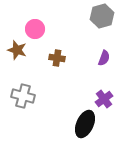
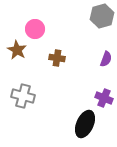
brown star: rotated 12 degrees clockwise
purple semicircle: moved 2 px right, 1 px down
purple cross: moved 1 px up; rotated 30 degrees counterclockwise
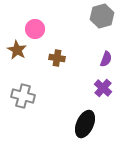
purple cross: moved 1 px left, 10 px up; rotated 18 degrees clockwise
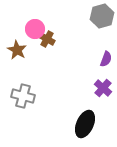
brown cross: moved 10 px left, 19 px up; rotated 21 degrees clockwise
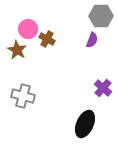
gray hexagon: moved 1 px left; rotated 15 degrees clockwise
pink circle: moved 7 px left
purple semicircle: moved 14 px left, 19 px up
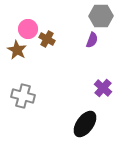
black ellipse: rotated 12 degrees clockwise
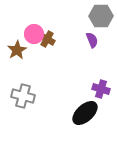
pink circle: moved 6 px right, 5 px down
purple semicircle: rotated 42 degrees counterclockwise
brown star: rotated 12 degrees clockwise
purple cross: moved 2 px left, 1 px down; rotated 24 degrees counterclockwise
black ellipse: moved 11 px up; rotated 12 degrees clockwise
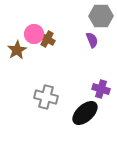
gray cross: moved 23 px right, 1 px down
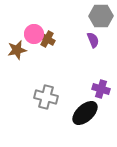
purple semicircle: moved 1 px right
brown star: rotated 18 degrees clockwise
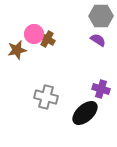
purple semicircle: moved 5 px right; rotated 35 degrees counterclockwise
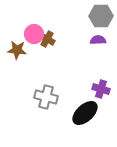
purple semicircle: rotated 35 degrees counterclockwise
brown star: rotated 18 degrees clockwise
